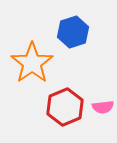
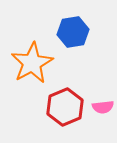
blue hexagon: rotated 8 degrees clockwise
orange star: rotated 6 degrees clockwise
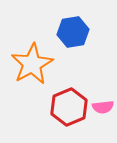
orange star: moved 1 px down
red hexagon: moved 4 px right
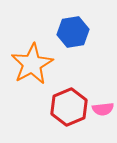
pink semicircle: moved 2 px down
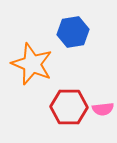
orange star: rotated 21 degrees counterclockwise
red hexagon: rotated 24 degrees clockwise
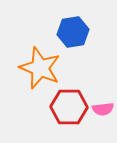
orange star: moved 8 px right, 4 px down
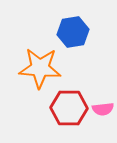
orange star: rotated 18 degrees counterclockwise
red hexagon: moved 1 px down
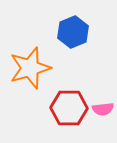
blue hexagon: rotated 12 degrees counterclockwise
orange star: moved 10 px left; rotated 21 degrees counterclockwise
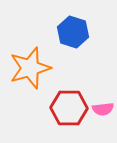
blue hexagon: rotated 20 degrees counterclockwise
